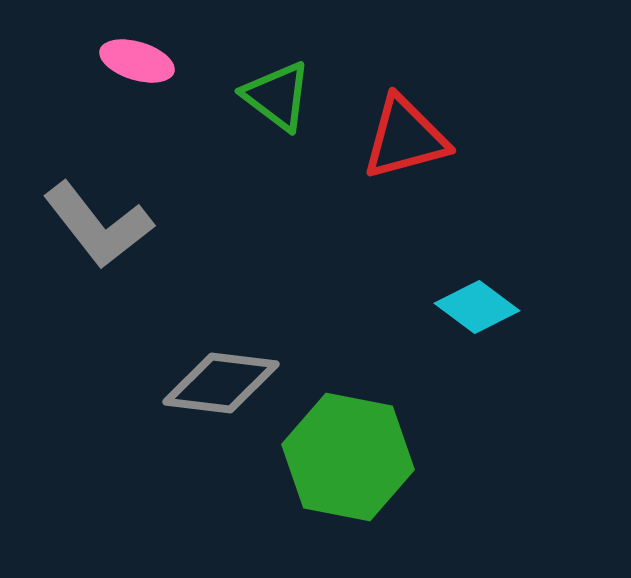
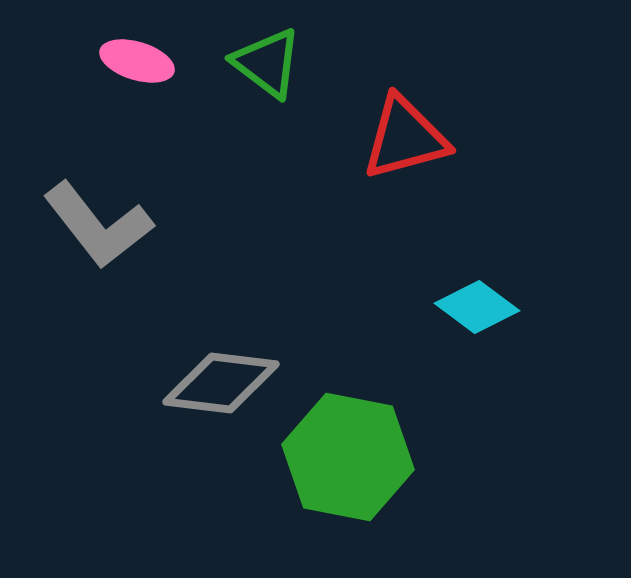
green triangle: moved 10 px left, 33 px up
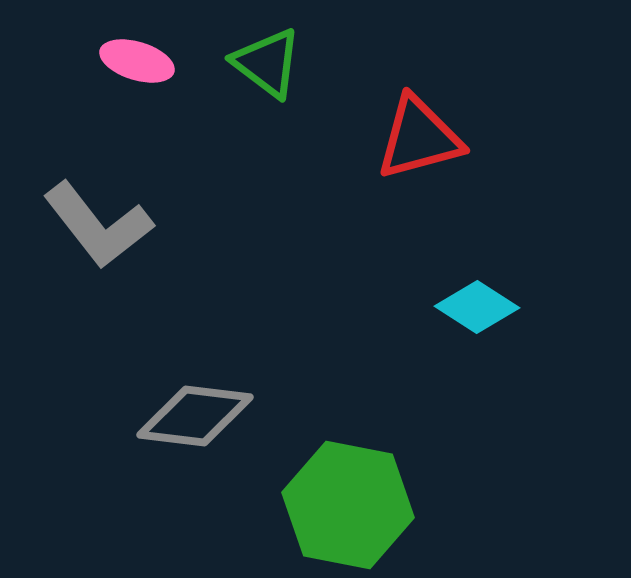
red triangle: moved 14 px right
cyan diamond: rotated 4 degrees counterclockwise
gray diamond: moved 26 px left, 33 px down
green hexagon: moved 48 px down
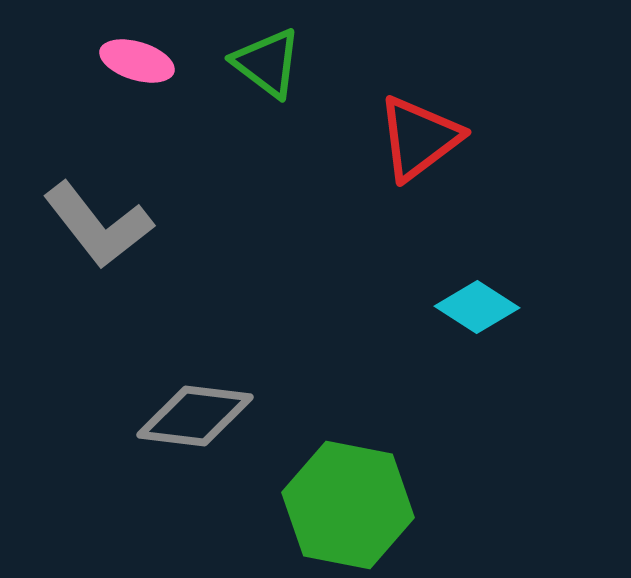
red triangle: rotated 22 degrees counterclockwise
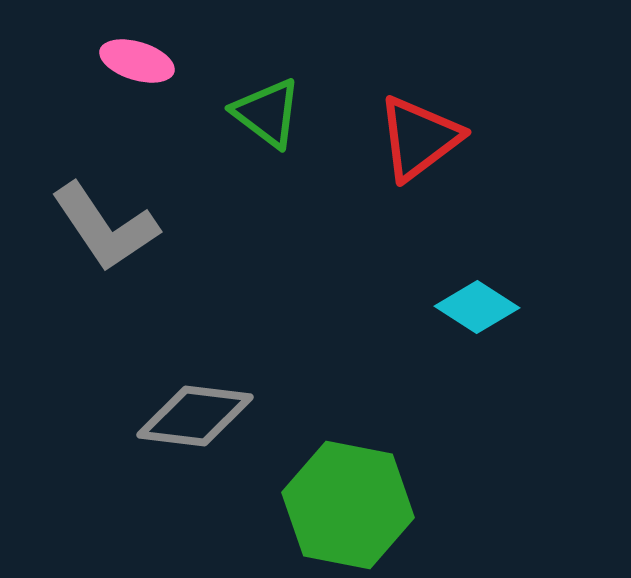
green triangle: moved 50 px down
gray L-shape: moved 7 px right, 2 px down; rotated 4 degrees clockwise
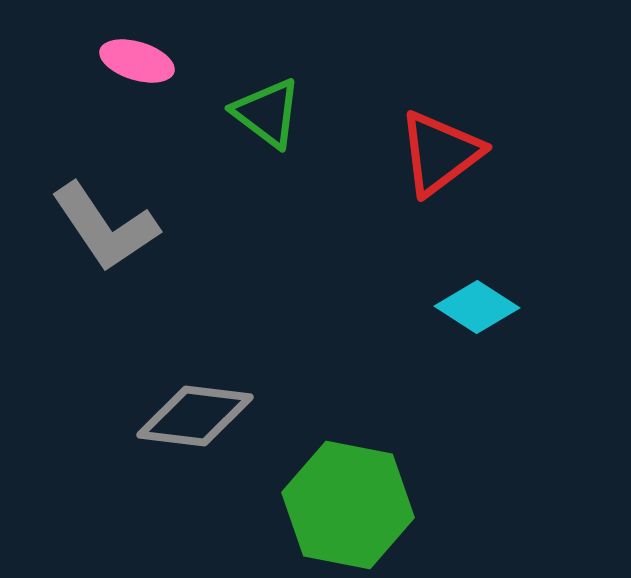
red triangle: moved 21 px right, 15 px down
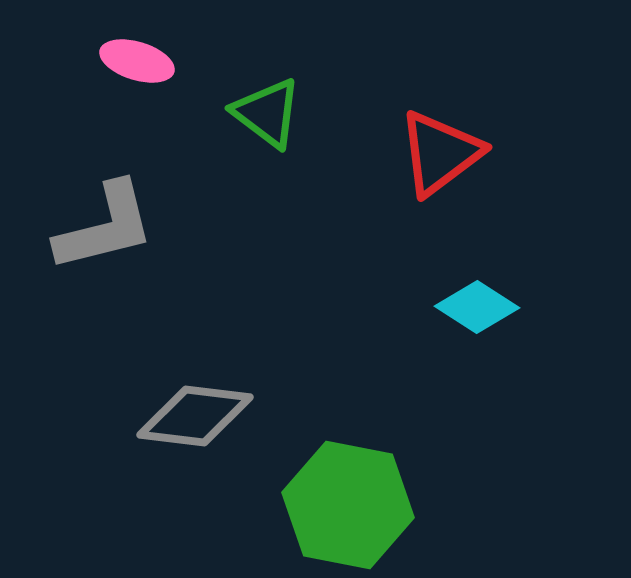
gray L-shape: rotated 70 degrees counterclockwise
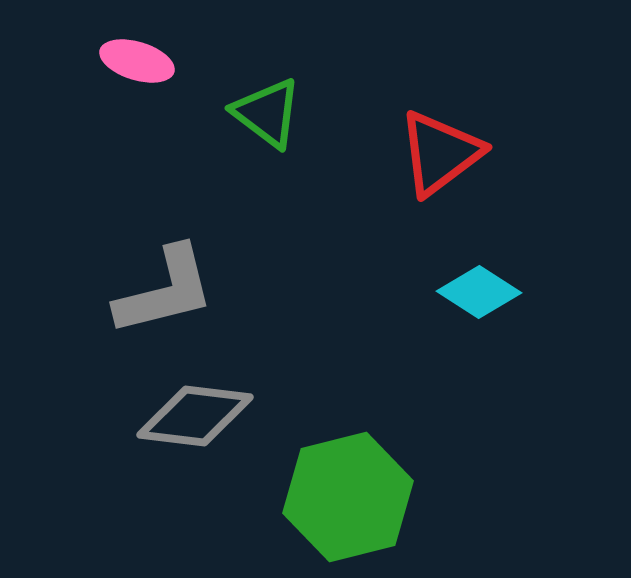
gray L-shape: moved 60 px right, 64 px down
cyan diamond: moved 2 px right, 15 px up
green hexagon: moved 8 px up; rotated 25 degrees counterclockwise
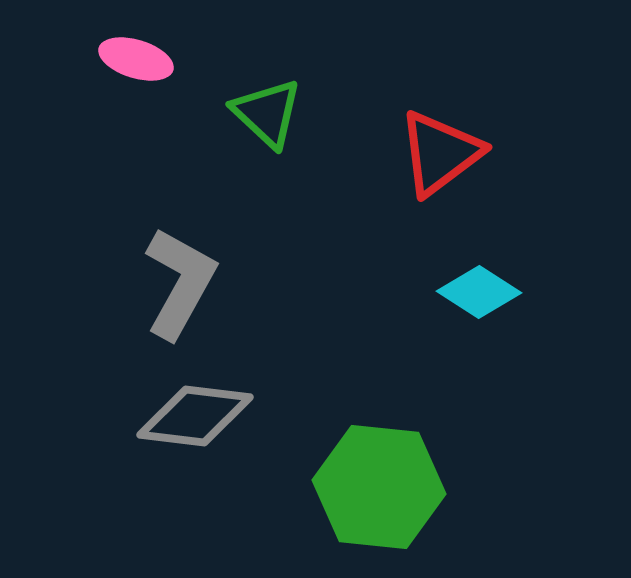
pink ellipse: moved 1 px left, 2 px up
green triangle: rotated 6 degrees clockwise
gray L-shape: moved 15 px right, 8 px up; rotated 47 degrees counterclockwise
green hexagon: moved 31 px right, 10 px up; rotated 20 degrees clockwise
